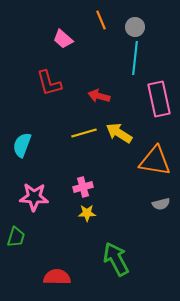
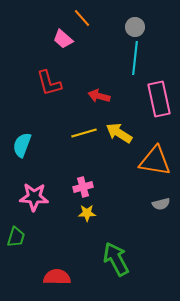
orange line: moved 19 px left, 2 px up; rotated 18 degrees counterclockwise
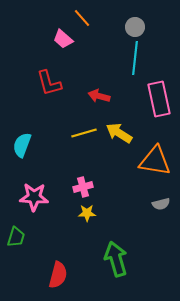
green arrow: rotated 12 degrees clockwise
red semicircle: moved 1 px right, 2 px up; rotated 104 degrees clockwise
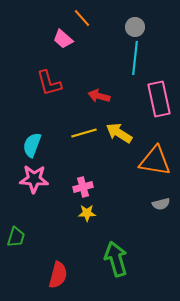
cyan semicircle: moved 10 px right
pink star: moved 18 px up
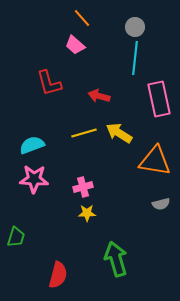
pink trapezoid: moved 12 px right, 6 px down
cyan semicircle: rotated 50 degrees clockwise
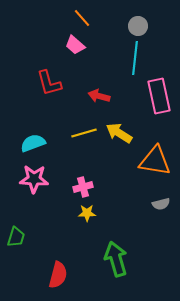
gray circle: moved 3 px right, 1 px up
pink rectangle: moved 3 px up
cyan semicircle: moved 1 px right, 2 px up
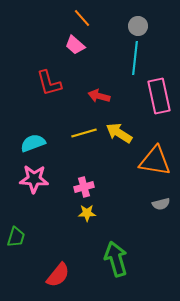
pink cross: moved 1 px right
red semicircle: rotated 24 degrees clockwise
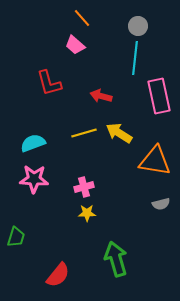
red arrow: moved 2 px right
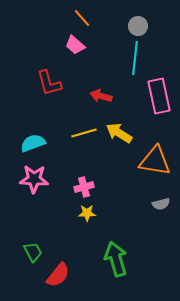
green trapezoid: moved 17 px right, 15 px down; rotated 45 degrees counterclockwise
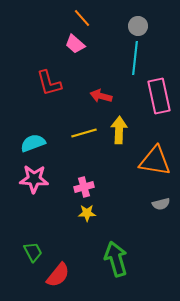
pink trapezoid: moved 1 px up
yellow arrow: moved 3 px up; rotated 60 degrees clockwise
